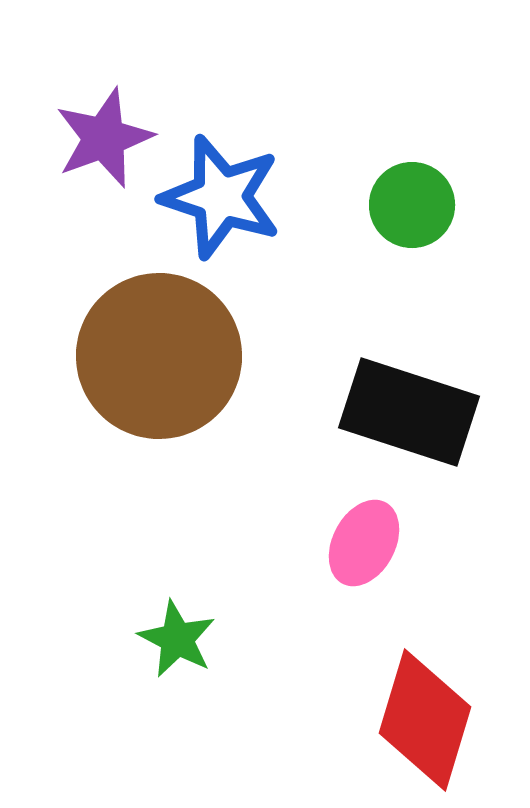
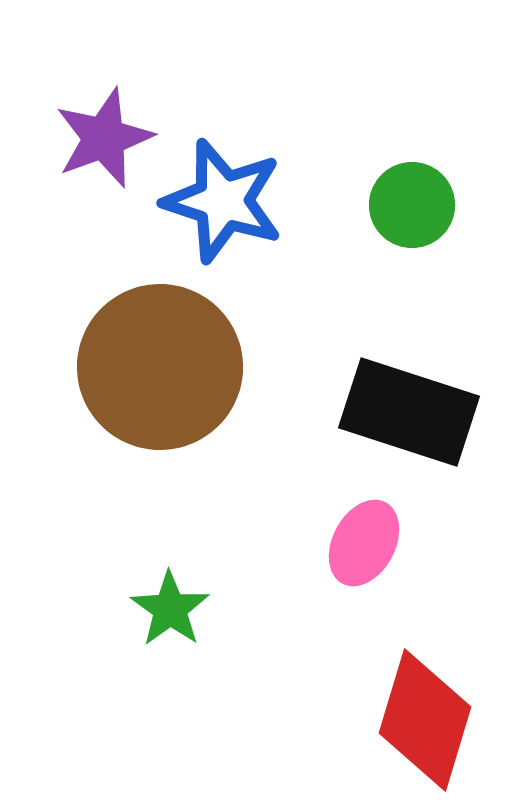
blue star: moved 2 px right, 4 px down
brown circle: moved 1 px right, 11 px down
green star: moved 7 px left, 30 px up; rotated 8 degrees clockwise
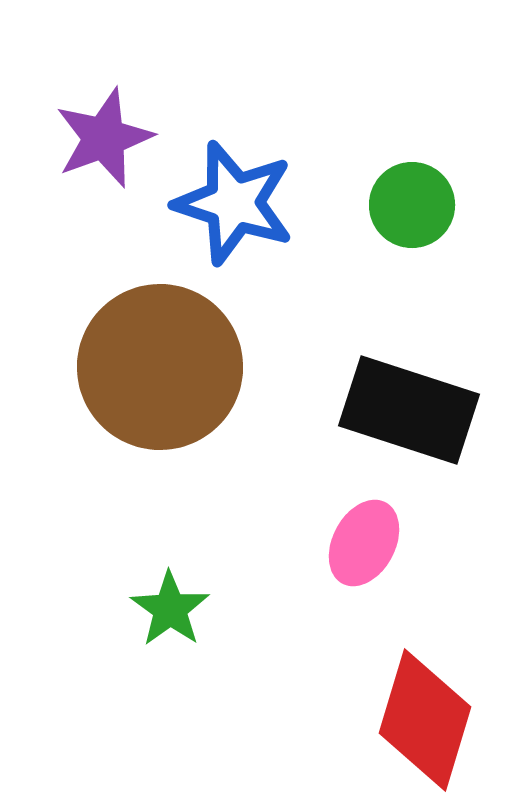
blue star: moved 11 px right, 2 px down
black rectangle: moved 2 px up
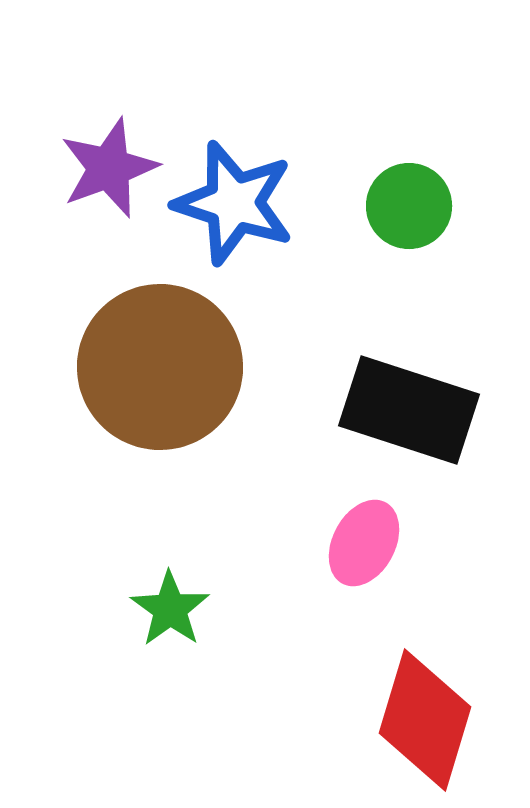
purple star: moved 5 px right, 30 px down
green circle: moved 3 px left, 1 px down
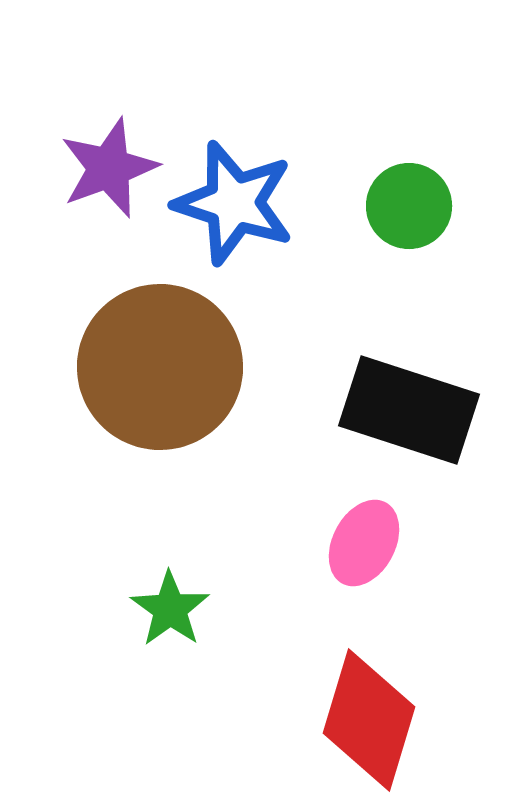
red diamond: moved 56 px left
